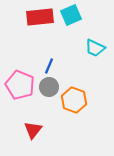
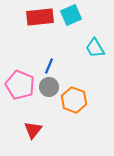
cyan trapezoid: rotated 35 degrees clockwise
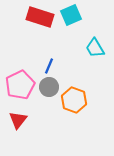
red rectangle: rotated 24 degrees clockwise
pink pentagon: rotated 24 degrees clockwise
red triangle: moved 15 px left, 10 px up
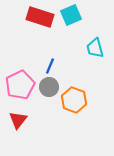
cyan trapezoid: rotated 15 degrees clockwise
blue line: moved 1 px right
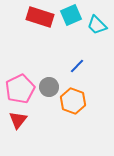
cyan trapezoid: moved 2 px right, 23 px up; rotated 30 degrees counterclockwise
blue line: moved 27 px right; rotated 21 degrees clockwise
pink pentagon: moved 4 px down
orange hexagon: moved 1 px left, 1 px down
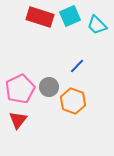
cyan square: moved 1 px left, 1 px down
